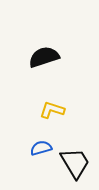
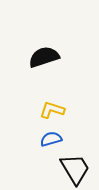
blue semicircle: moved 10 px right, 9 px up
black trapezoid: moved 6 px down
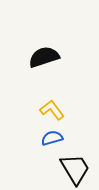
yellow L-shape: rotated 35 degrees clockwise
blue semicircle: moved 1 px right, 1 px up
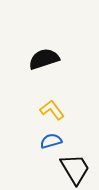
black semicircle: moved 2 px down
blue semicircle: moved 1 px left, 3 px down
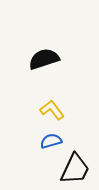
black trapezoid: rotated 56 degrees clockwise
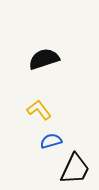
yellow L-shape: moved 13 px left
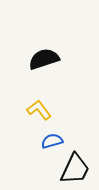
blue semicircle: moved 1 px right
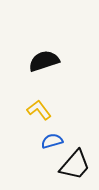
black semicircle: moved 2 px down
black trapezoid: moved 4 px up; rotated 16 degrees clockwise
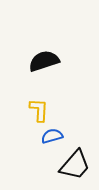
yellow L-shape: rotated 40 degrees clockwise
blue semicircle: moved 5 px up
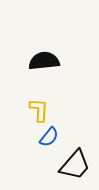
black semicircle: rotated 12 degrees clockwise
blue semicircle: moved 3 px left, 1 px down; rotated 145 degrees clockwise
